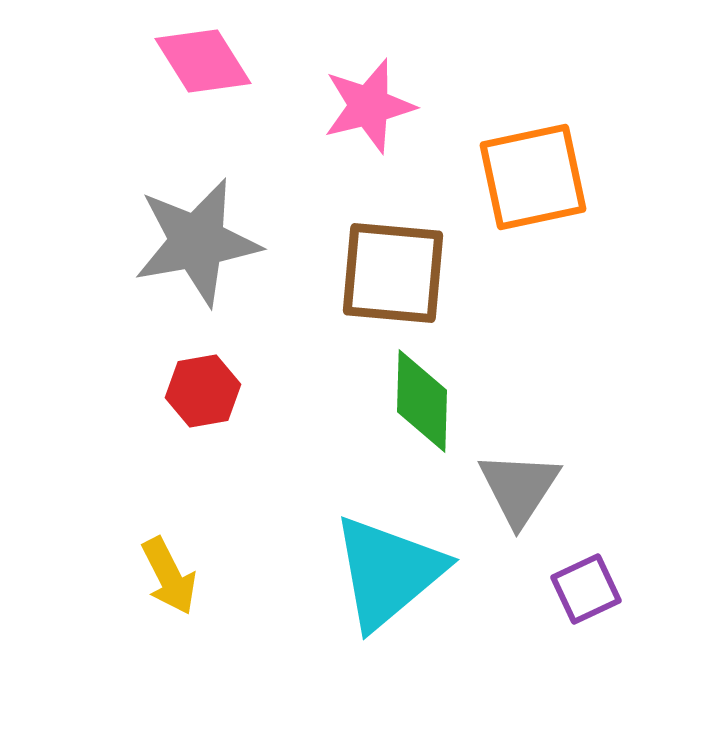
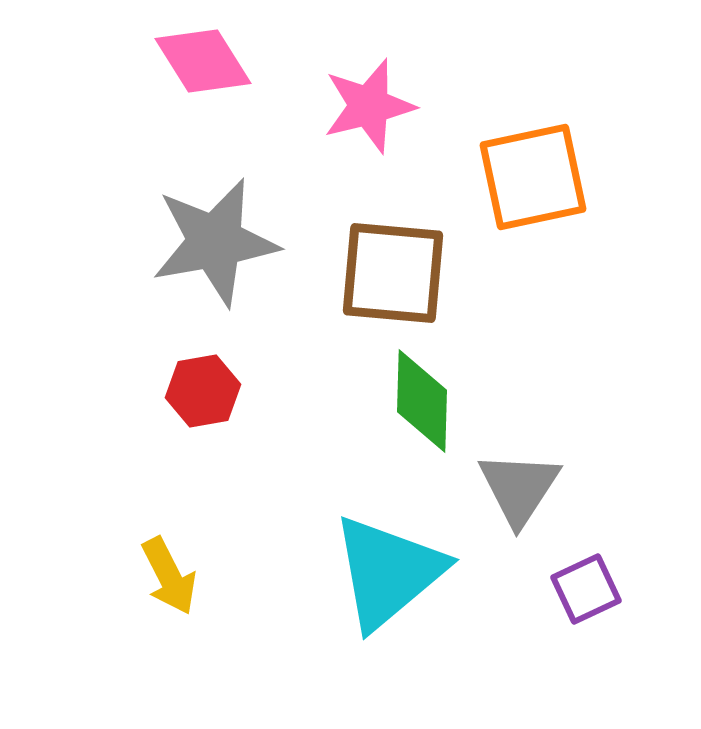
gray star: moved 18 px right
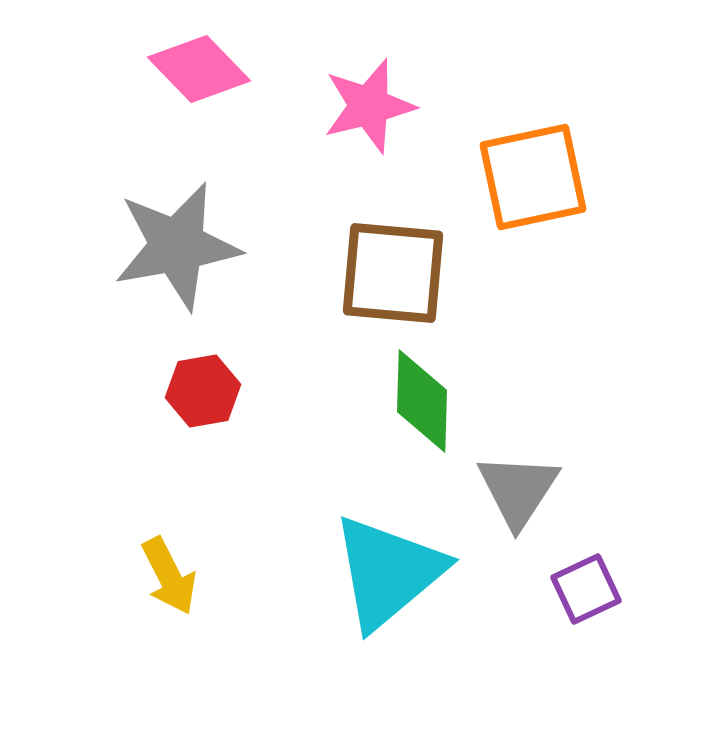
pink diamond: moved 4 px left, 8 px down; rotated 12 degrees counterclockwise
gray star: moved 38 px left, 4 px down
gray triangle: moved 1 px left, 2 px down
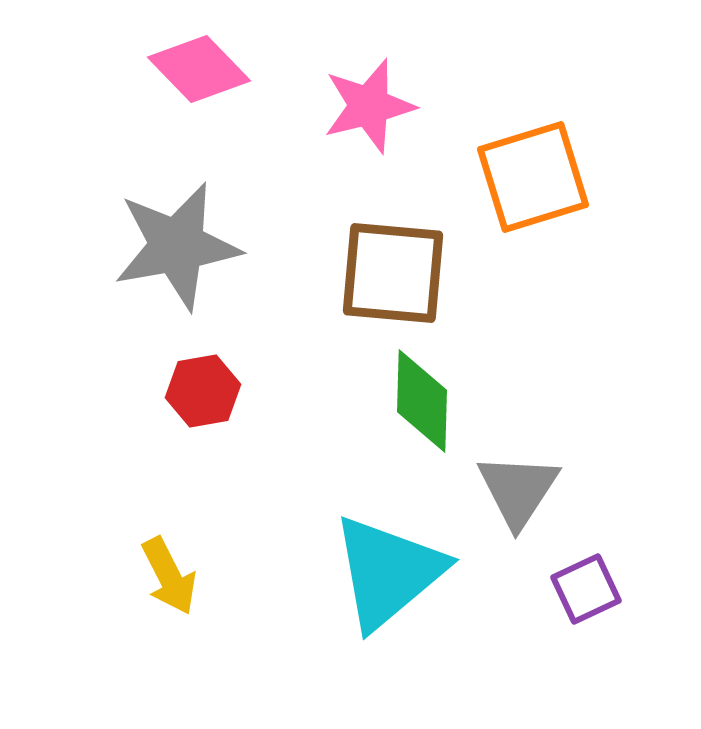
orange square: rotated 5 degrees counterclockwise
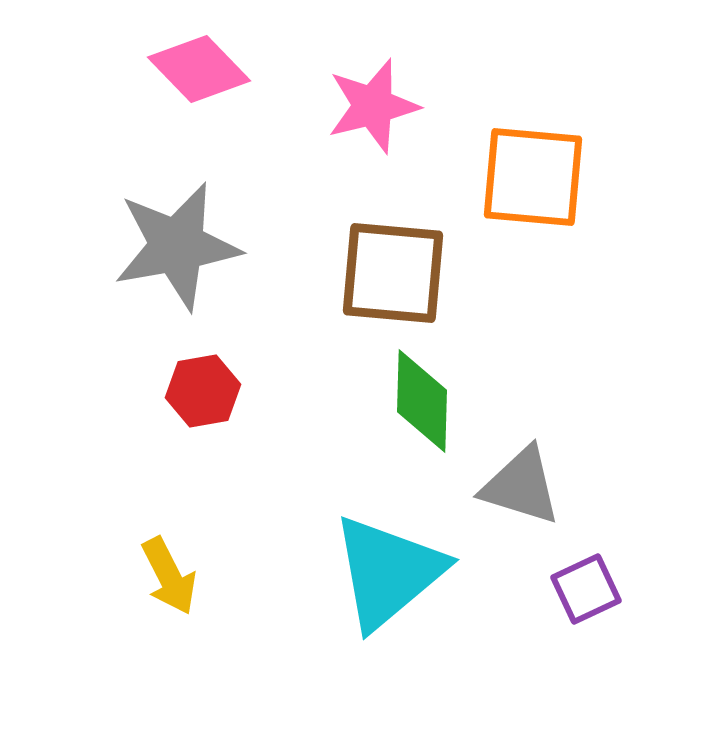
pink star: moved 4 px right
orange square: rotated 22 degrees clockwise
gray triangle: moved 3 px right, 4 px up; rotated 46 degrees counterclockwise
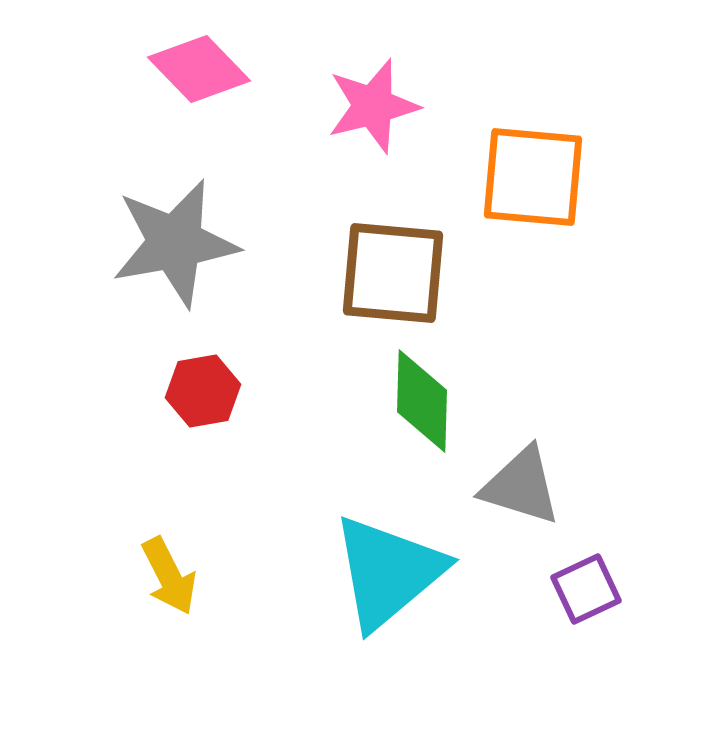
gray star: moved 2 px left, 3 px up
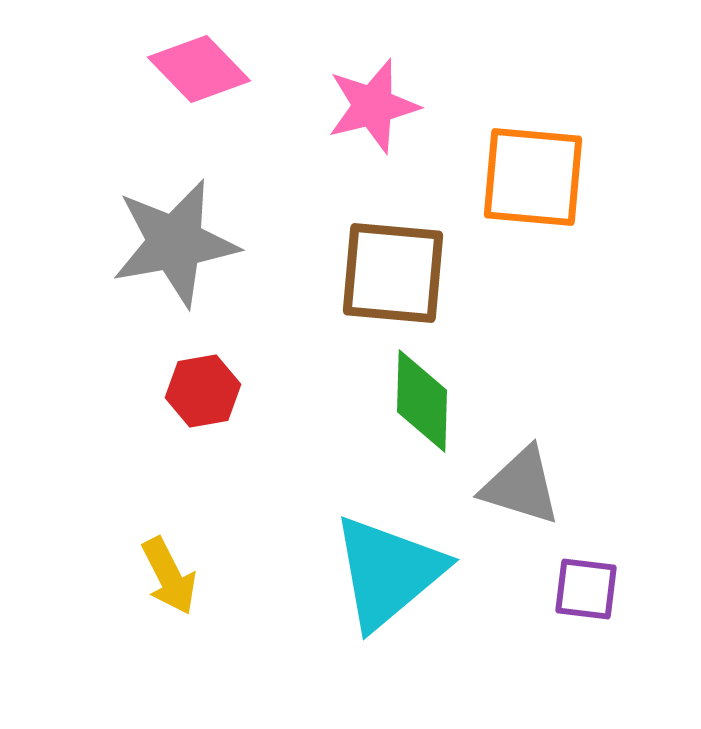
purple square: rotated 32 degrees clockwise
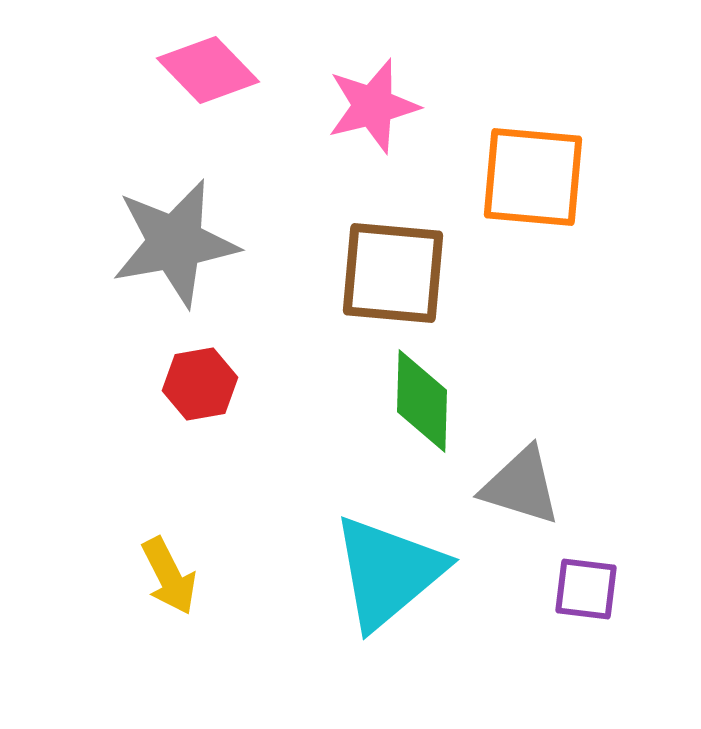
pink diamond: moved 9 px right, 1 px down
red hexagon: moved 3 px left, 7 px up
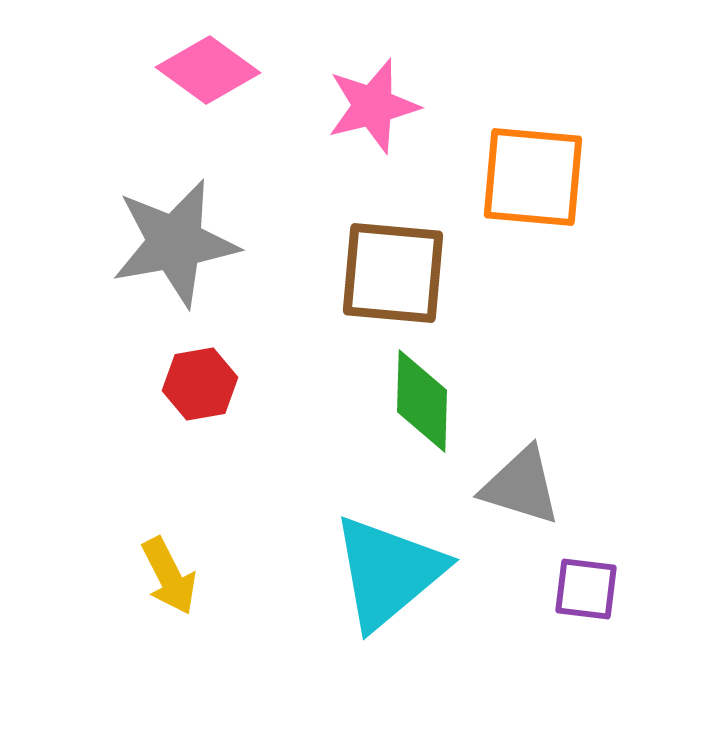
pink diamond: rotated 10 degrees counterclockwise
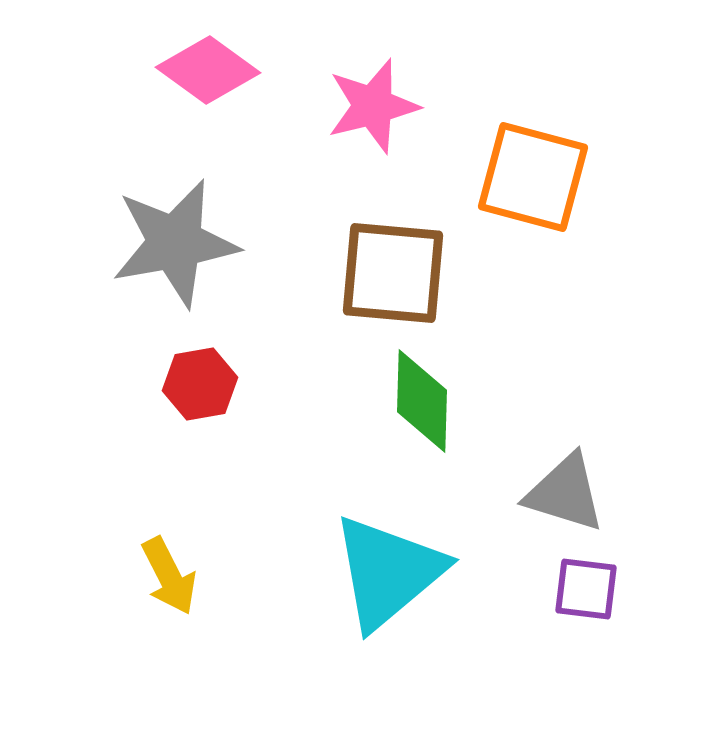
orange square: rotated 10 degrees clockwise
gray triangle: moved 44 px right, 7 px down
